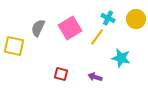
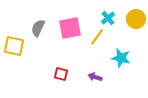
cyan cross: rotated 24 degrees clockwise
pink square: rotated 20 degrees clockwise
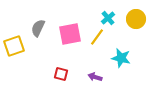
pink square: moved 6 px down
yellow square: rotated 30 degrees counterclockwise
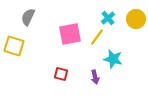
gray semicircle: moved 10 px left, 11 px up
yellow square: rotated 35 degrees clockwise
cyan star: moved 8 px left, 1 px down
purple arrow: rotated 120 degrees counterclockwise
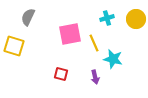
cyan cross: moved 1 px left; rotated 24 degrees clockwise
yellow line: moved 3 px left, 6 px down; rotated 60 degrees counterclockwise
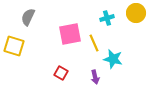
yellow circle: moved 6 px up
red square: moved 1 px up; rotated 16 degrees clockwise
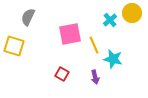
yellow circle: moved 4 px left
cyan cross: moved 3 px right, 2 px down; rotated 24 degrees counterclockwise
yellow line: moved 2 px down
red square: moved 1 px right, 1 px down
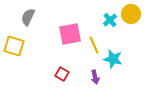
yellow circle: moved 1 px left, 1 px down
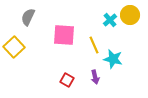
yellow circle: moved 1 px left, 1 px down
pink square: moved 6 px left, 1 px down; rotated 15 degrees clockwise
yellow square: moved 1 px down; rotated 30 degrees clockwise
red square: moved 5 px right, 6 px down
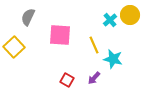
pink square: moved 4 px left
purple arrow: moved 1 px left, 1 px down; rotated 56 degrees clockwise
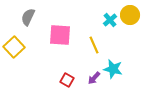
cyan star: moved 10 px down
